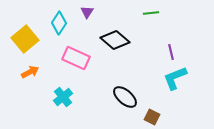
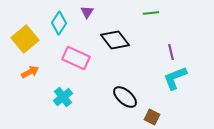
black diamond: rotated 12 degrees clockwise
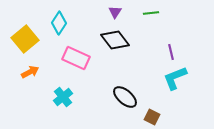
purple triangle: moved 28 px right
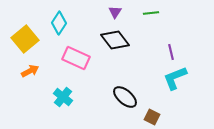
orange arrow: moved 1 px up
cyan cross: rotated 12 degrees counterclockwise
